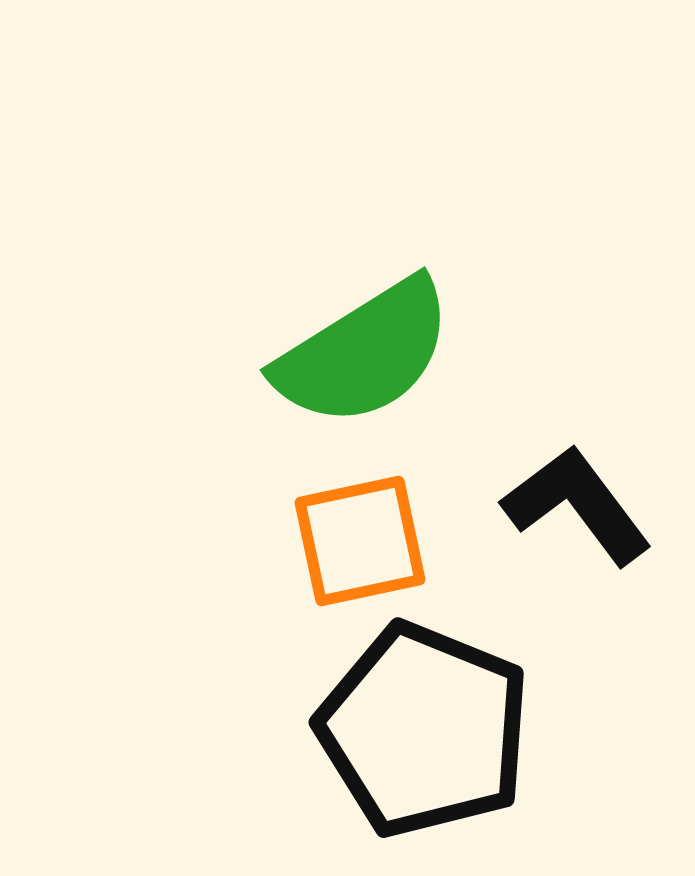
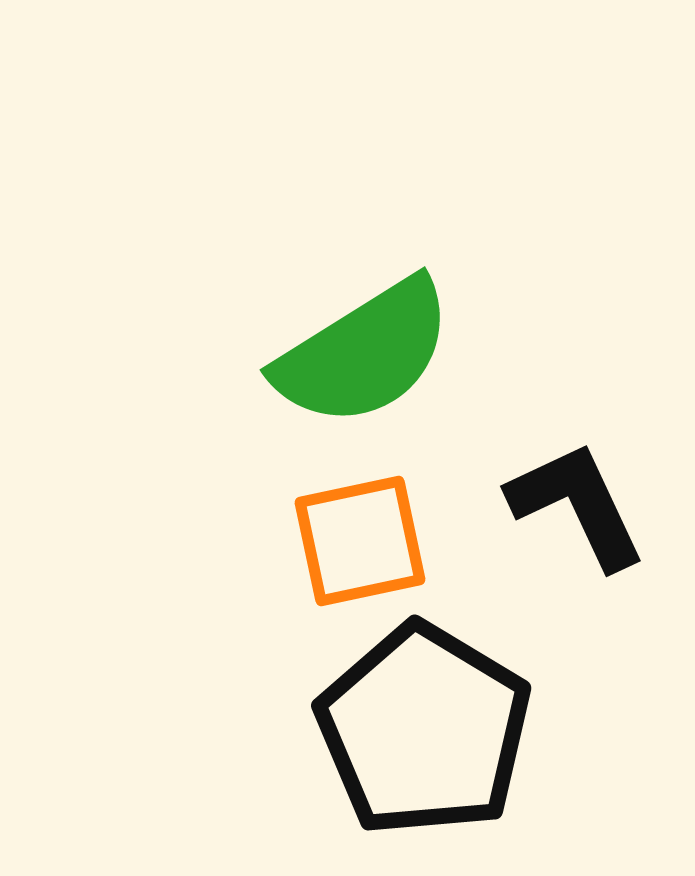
black L-shape: rotated 12 degrees clockwise
black pentagon: rotated 9 degrees clockwise
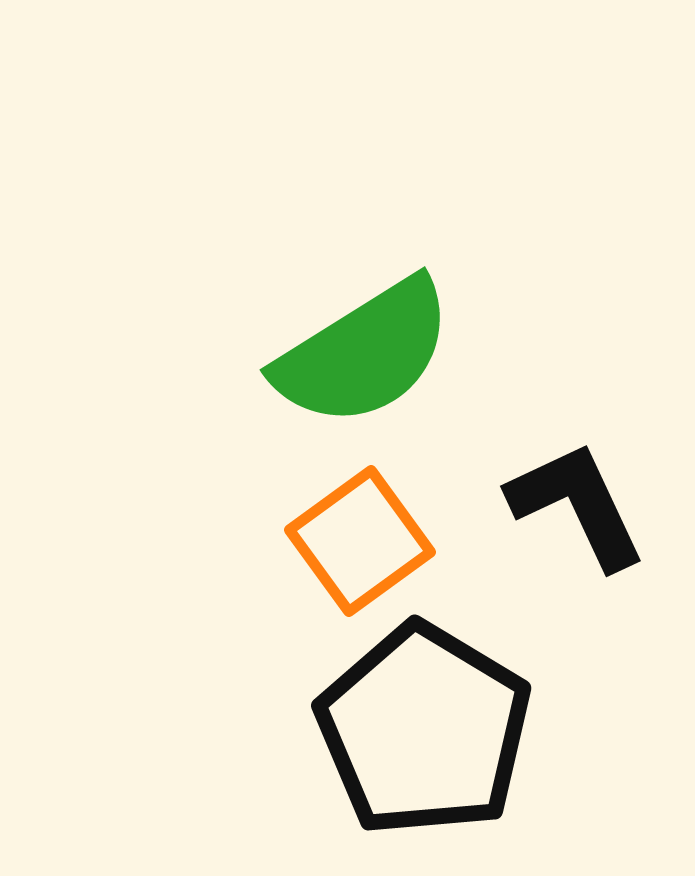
orange square: rotated 24 degrees counterclockwise
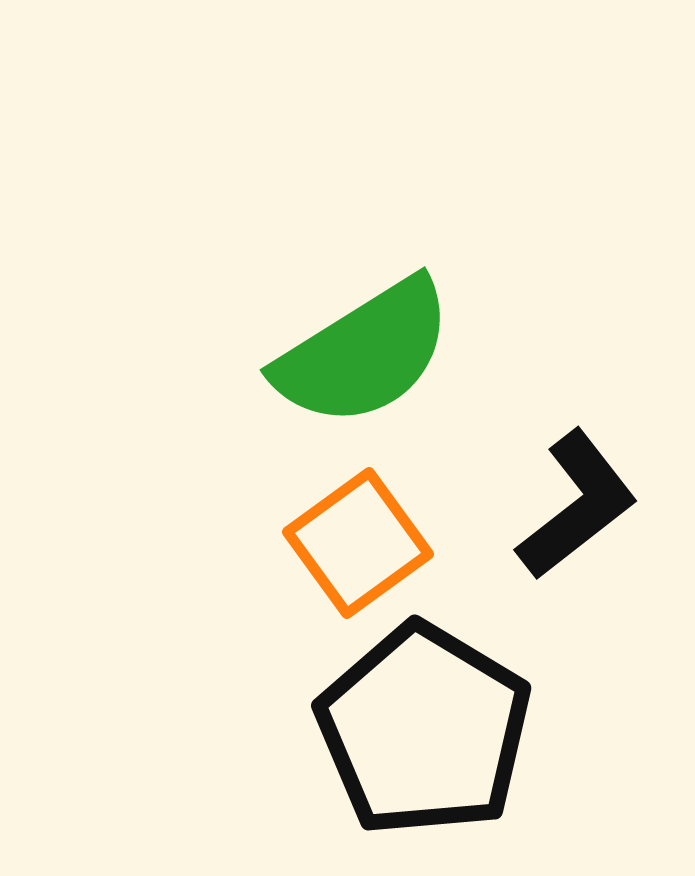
black L-shape: rotated 77 degrees clockwise
orange square: moved 2 px left, 2 px down
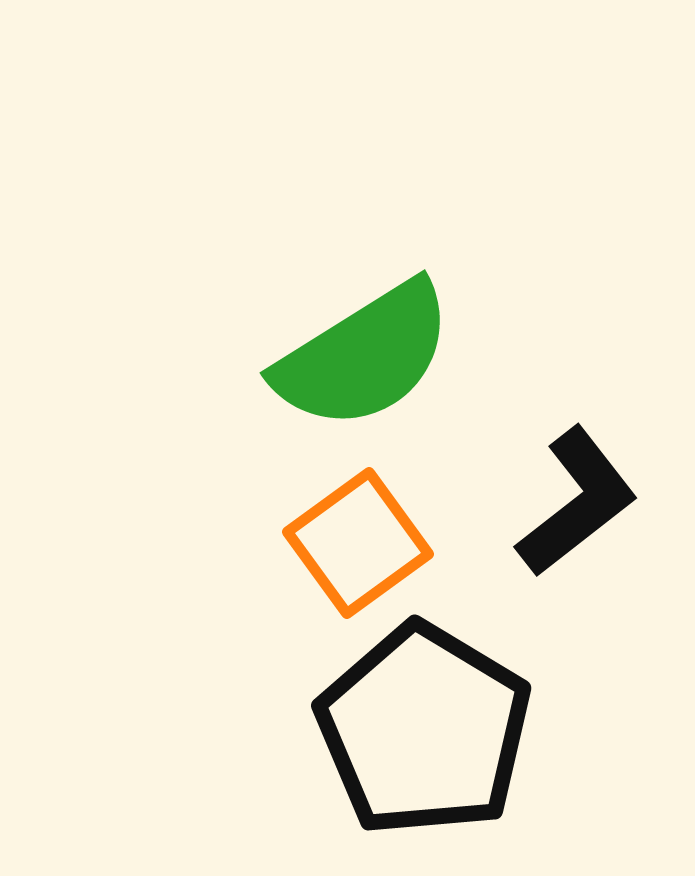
green semicircle: moved 3 px down
black L-shape: moved 3 px up
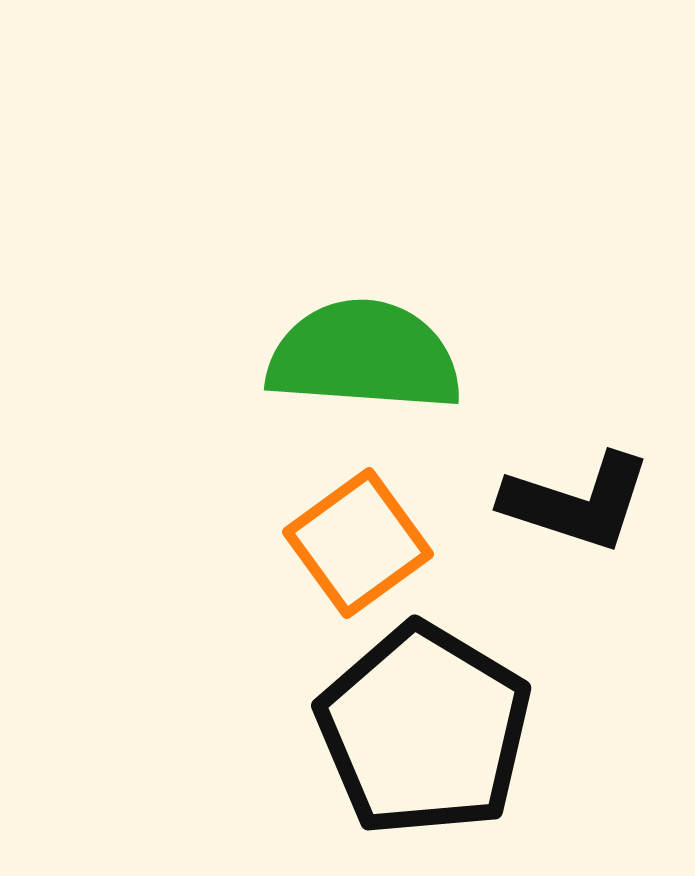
green semicircle: rotated 144 degrees counterclockwise
black L-shape: rotated 56 degrees clockwise
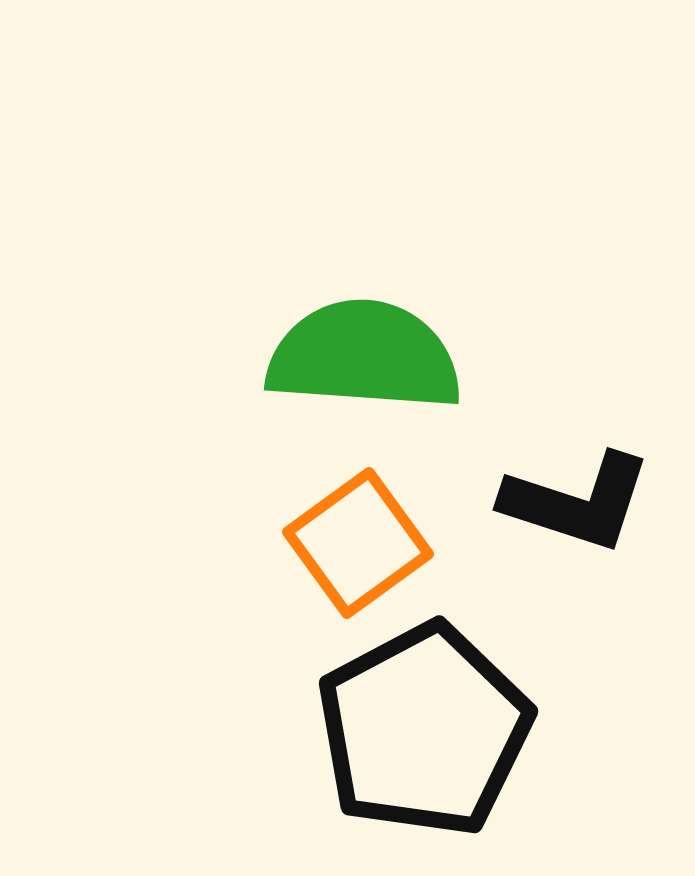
black pentagon: rotated 13 degrees clockwise
